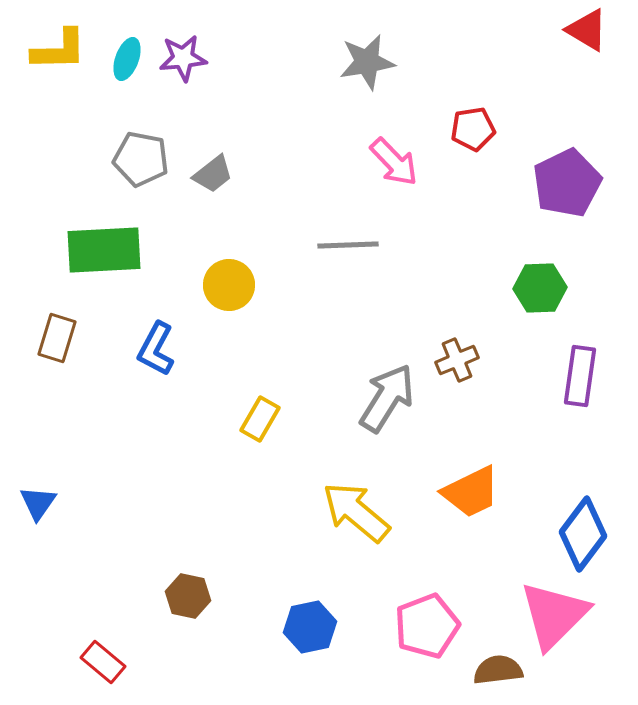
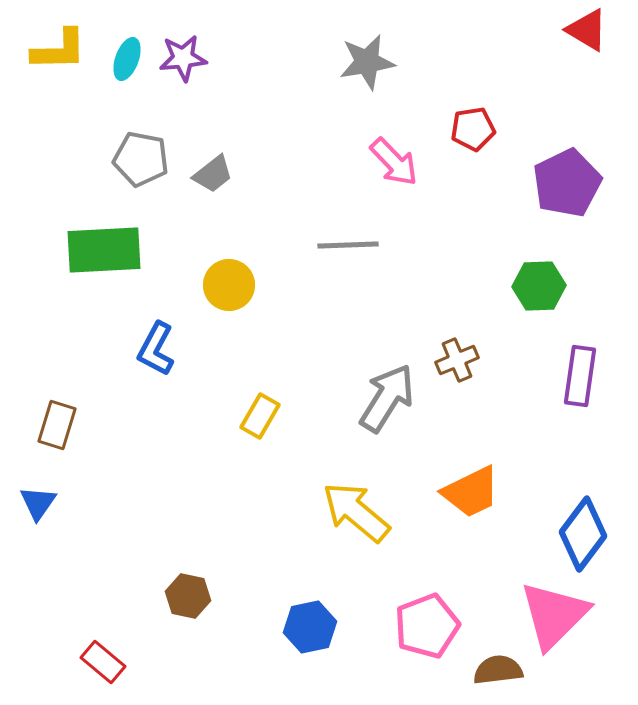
green hexagon: moved 1 px left, 2 px up
brown rectangle: moved 87 px down
yellow rectangle: moved 3 px up
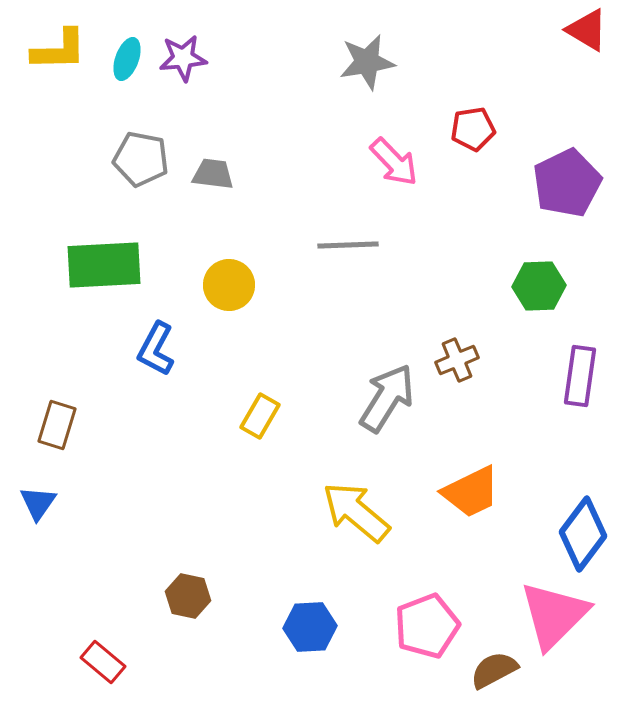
gray trapezoid: rotated 135 degrees counterclockwise
green rectangle: moved 15 px down
blue hexagon: rotated 9 degrees clockwise
brown semicircle: moved 4 px left; rotated 21 degrees counterclockwise
